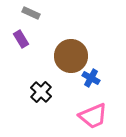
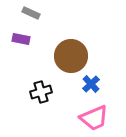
purple rectangle: rotated 48 degrees counterclockwise
blue cross: moved 6 px down; rotated 18 degrees clockwise
black cross: rotated 30 degrees clockwise
pink trapezoid: moved 1 px right, 2 px down
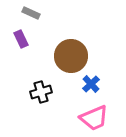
purple rectangle: rotated 54 degrees clockwise
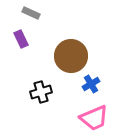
blue cross: rotated 12 degrees clockwise
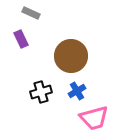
blue cross: moved 14 px left, 7 px down
pink trapezoid: rotated 8 degrees clockwise
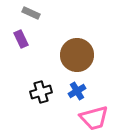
brown circle: moved 6 px right, 1 px up
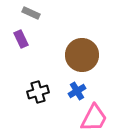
brown circle: moved 5 px right
black cross: moved 3 px left
pink trapezoid: rotated 48 degrees counterclockwise
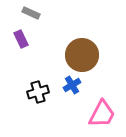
blue cross: moved 5 px left, 6 px up
pink trapezoid: moved 8 px right, 4 px up
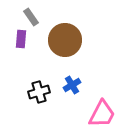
gray rectangle: moved 4 px down; rotated 30 degrees clockwise
purple rectangle: rotated 30 degrees clockwise
brown circle: moved 17 px left, 15 px up
black cross: moved 1 px right
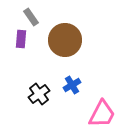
black cross: moved 2 px down; rotated 20 degrees counterclockwise
